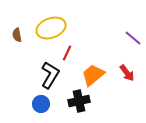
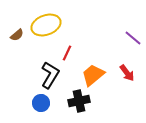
yellow ellipse: moved 5 px left, 3 px up
brown semicircle: rotated 120 degrees counterclockwise
blue circle: moved 1 px up
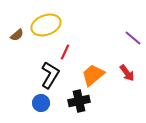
red line: moved 2 px left, 1 px up
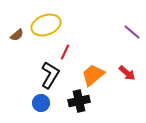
purple line: moved 1 px left, 6 px up
red arrow: rotated 12 degrees counterclockwise
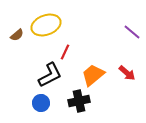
black L-shape: rotated 32 degrees clockwise
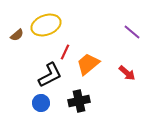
orange trapezoid: moved 5 px left, 11 px up
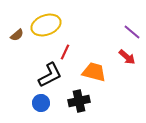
orange trapezoid: moved 6 px right, 8 px down; rotated 55 degrees clockwise
red arrow: moved 16 px up
